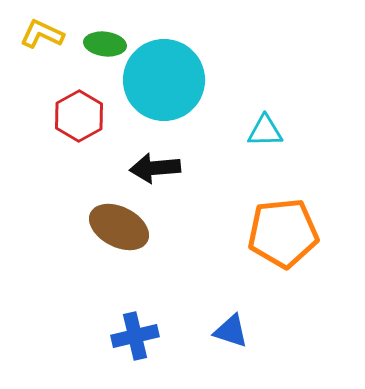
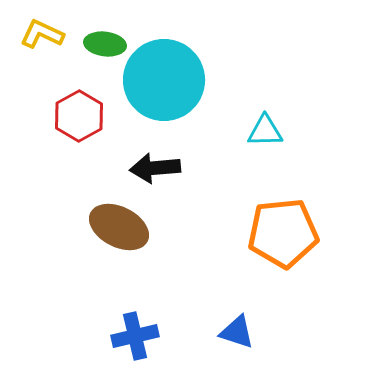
blue triangle: moved 6 px right, 1 px down
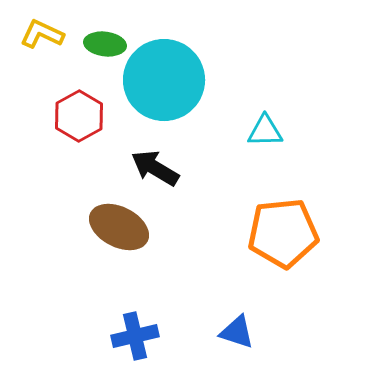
black arrow: rotated 36 degrees clockwise
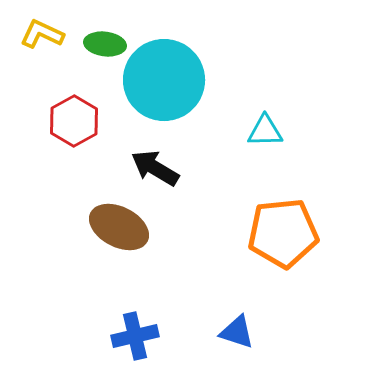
red hexagon: moved 5 px left, 5 px down
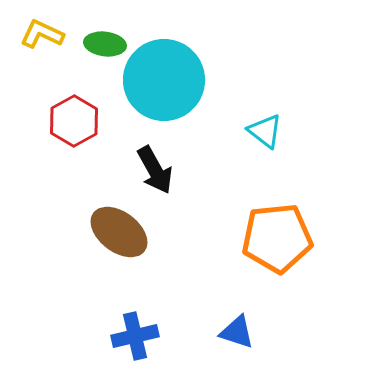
cyan triangle: rotated 39 degrees clockwise
black arrow: moved 2 px down; rotated 150 degrees counterclockwise
brown ellipse: moved 5 px down; rotated 10 degrees clockwise
orange pentagon: moved 6 px left, 5 px down
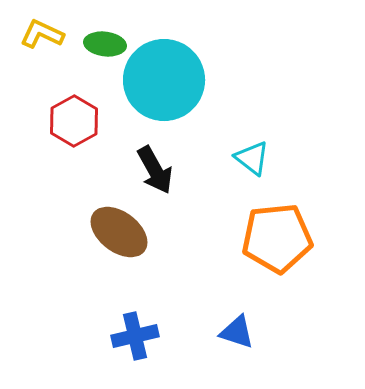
cyan triangle: moved 13 px left, 27 px down
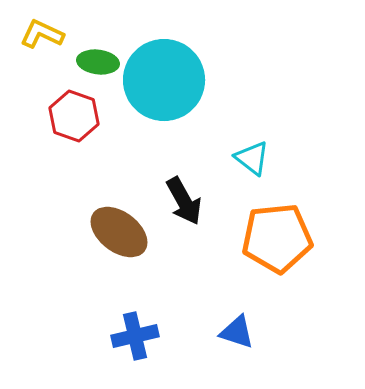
green ellipse: moved 7 px left, 18 px down
red hexagon: moved 5 px up; rotated 12 degrees counterclockwise
black arrow: moved 29 px right, 31 px down
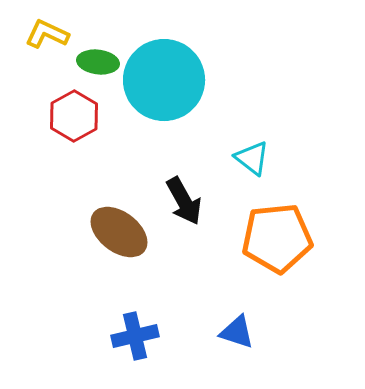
yellow L-shape: moved 5 px right
red hexagon: rotated 12 degrees clockwise
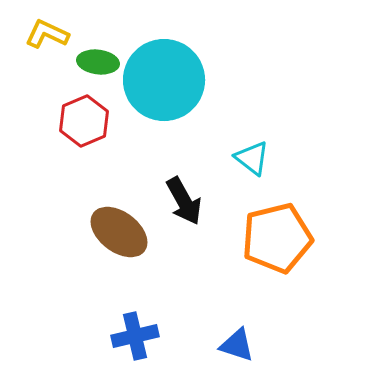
red hexagon: moved 10 px right, 5 px down; rotated 6 degrees clockwise
orange pentagon: rotated 8 degrees counterclockwise
blue triangle: moved 13 px down
